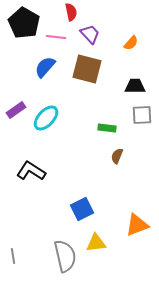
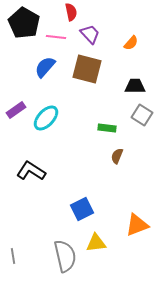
gray square: rotated 35 degrees clockwise
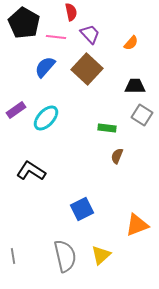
brown square: rotated 28 degrees clockwise
yellow triangle: moved 5 px right, 12 px down; rotated 35 degrees counterclockwise
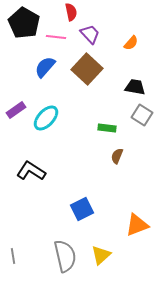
black trapezoid: moved 1 px down; rotated 10 degrees clockwise
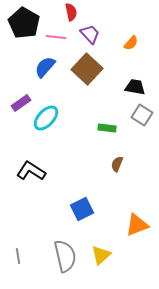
purple rectangle: moved 5 px right, 7 px up
brown semicircle: moved 8 px down
gray line: moved 5 px right
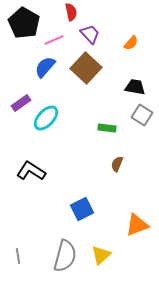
pink line: moved 2 px left, 3 px down; rotated 30 degrees counterclockwise
brown square: moved 1 px left, 1 px up
gray semicircle: rotated 28 degrees clockwise
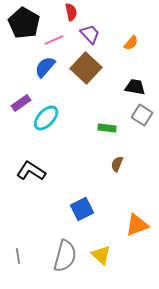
yellow triangle: rotated 35 degrees counterclockwise
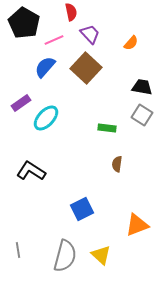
black trapezoid: moved 7 px right
brown semicircle: rotated 14 degrees counterclockwise
gray line: moved 6 px up
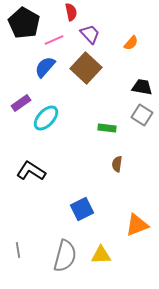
yellow triangle: rotated 45 degrees counterclockwise
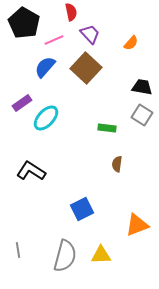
purple rectangle: moved 1 px right
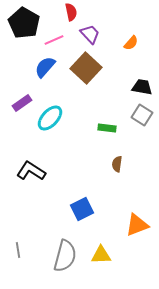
cyan ellipse: moved 4 px right
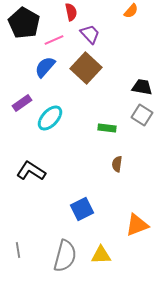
orange semicircle: moved 32 px up
